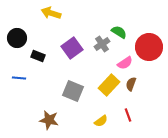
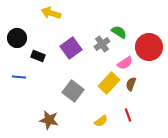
purple square: moved 1 px left
blue line: moved 1 px up
yellow rectangle: moved 2 px up
gray square: rotated 15 degrees clockwise
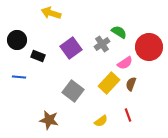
black circle: moved 2 px down
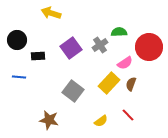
green semicircle: rotated 35 degrees counterclockwise
gray cross: moved 2 px left, 1 px down
black rectangle: rotated 24 degrees counterclockwise
red line: rotated 24 degrees counterclockwise
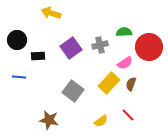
green semicircle: moved 5 px right
gray cross: rotated 21 degrees clockwise
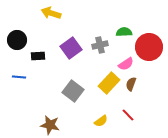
pink semicircle: moved 1 px right, 1 px down
brown star: moved 1 px right, 5 px down
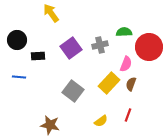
yellow arrow: rotated 36 degrees clockwise
pink semicircle: rotated 35 degrees counterclockwise
red line: rotated 64 degrees clockwise
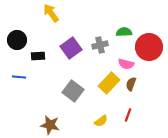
pink semicircle: rotated 84 degrees clockwise
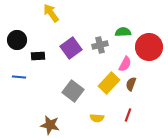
green semicircle: moved 1 px left
pink semicircle: moved 1 px left; rotated 77 degrees counterclockwise
yellow semicircle: moved 4 px left, 3 px up; rotated 40 degrees clockwise
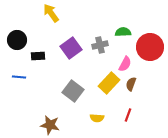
red circle: moved 1 px right
